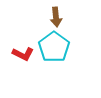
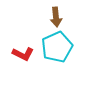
cyan pentagon: moved 3 px right; rotated 12 degrees clockwise
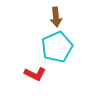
red L-shape: moved 12 px right, 20 px down
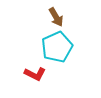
brown arrow: rotated 24 degrees counterclockwise
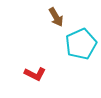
cyan pentagon: moved 24 px right, 3 px up
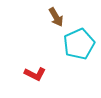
cyan pentagon: moved 2 px left
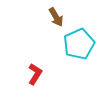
red L-shape: rotated 85 degrees counterclockwise
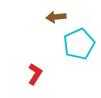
brown arrow: rotated 114 degrees clockwise
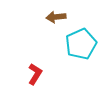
cyan pentagon: moved 2 px right
